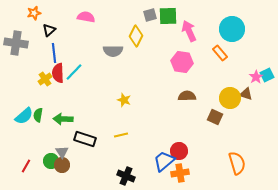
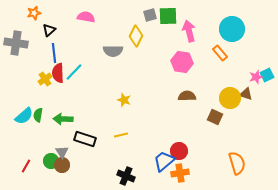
pink arrow: rotated 10 degrees clockwise
pink star: rotated 16 degrees clockwise
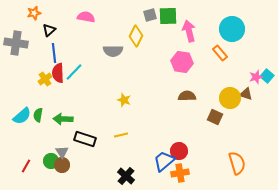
cyan square: moved 1 px down; rotated 24 degrees counterclockwise
cyan semicircle: moved 2 px left
black cross: rotated 18 degrees clockwise
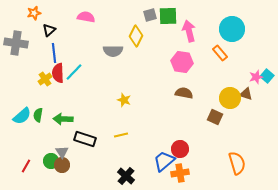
brown semicircle: moved 3 px left, 3 px up; rotated 12 degrees clockwise
red circle: moved 1 px right, 2 px up
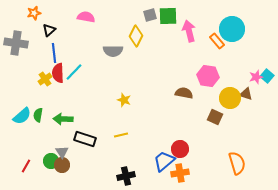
orange rectangle: moved 3 px left, 12 px up
pink hexagon: moved 26 px right, 14 px down
black cross: rotated 36 degrees clockwise
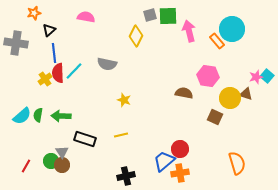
gray semicircle: moved 6 px left, 13 px down; rotated 12 degrees clockwise
cyan line: moved 1 px up
green arrow: moved 2 px left, 3 px up
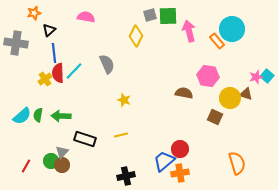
gray semicircle: rotated 126 degrees counterclockwise
gray triangle: rotated 16 degrees clockwise
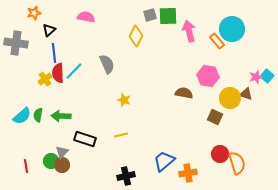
red circle: moved 40 px right, 5 px down
red line: rotated 40 degrees counterclockwise
orange cross: moved 8 px right
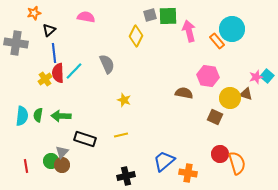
cyan semicircle: rotated 42 degrees counterclockwise
orange cross: rotated 18 degrees clockwise
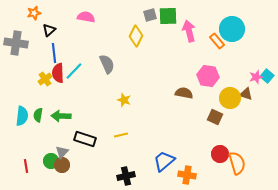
orange cross: moved 1 px left, 2 px down
